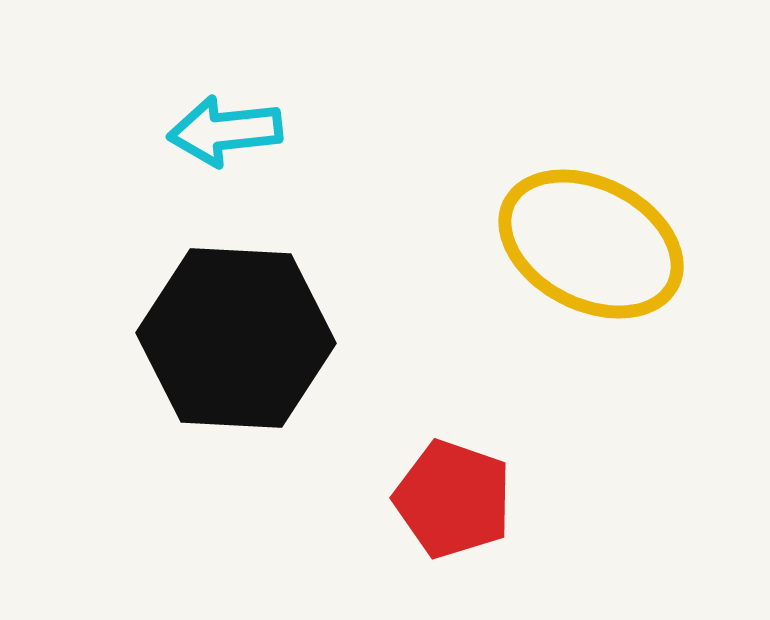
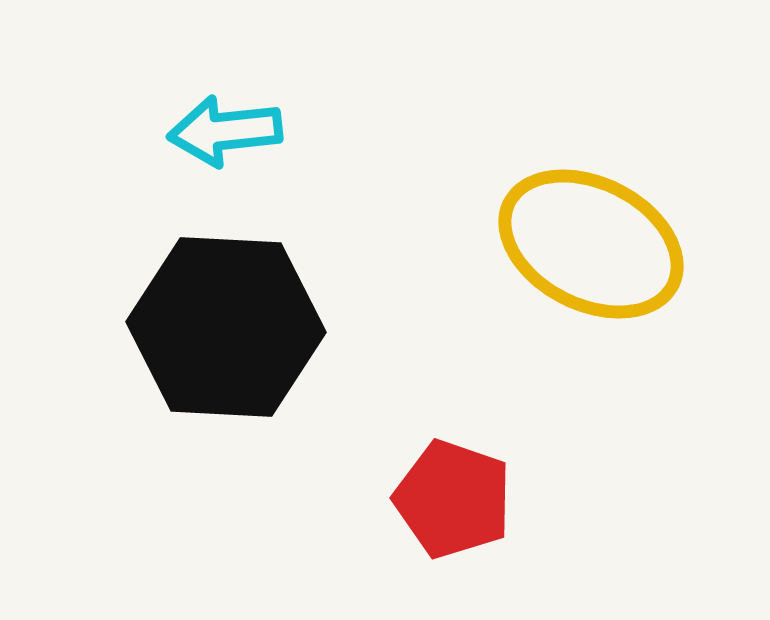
black hexagon: moved 10 px left, 11 px up
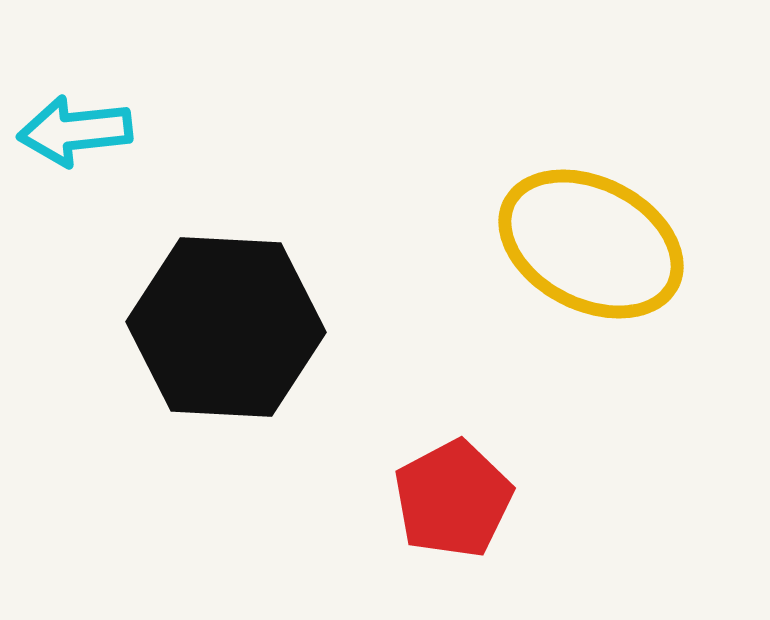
cyan arrow: moved 150 px left
red pentagon: rotated 25 degrees clockwise
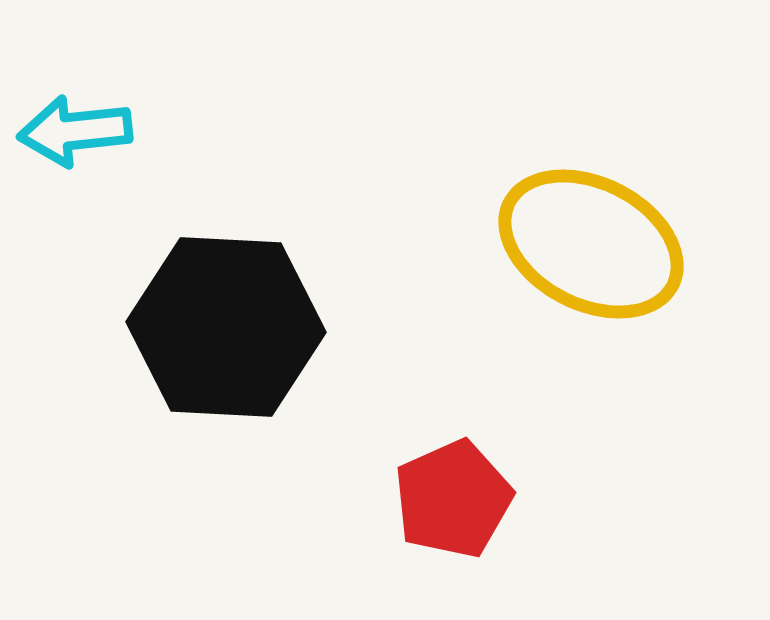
red pentagon: rotated 4 degrees clockwise
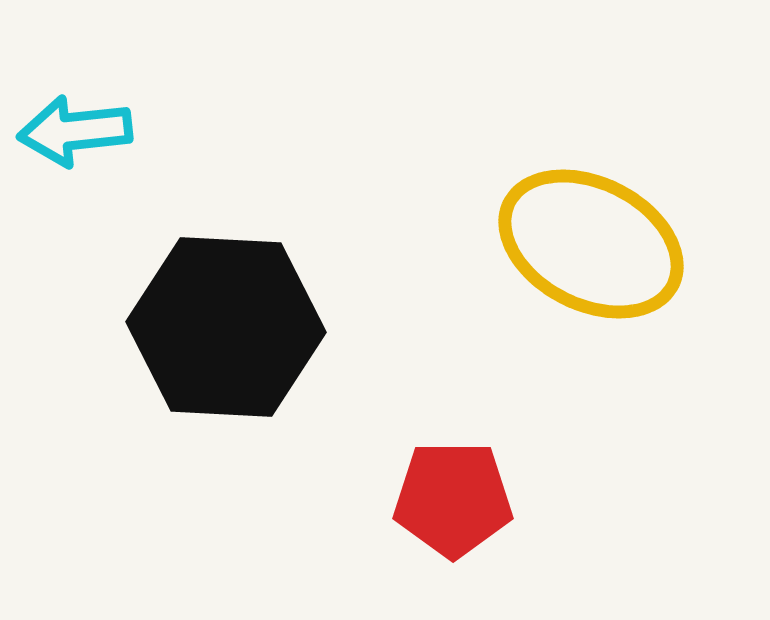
red pentagon: rotated 24 degrees clockwise
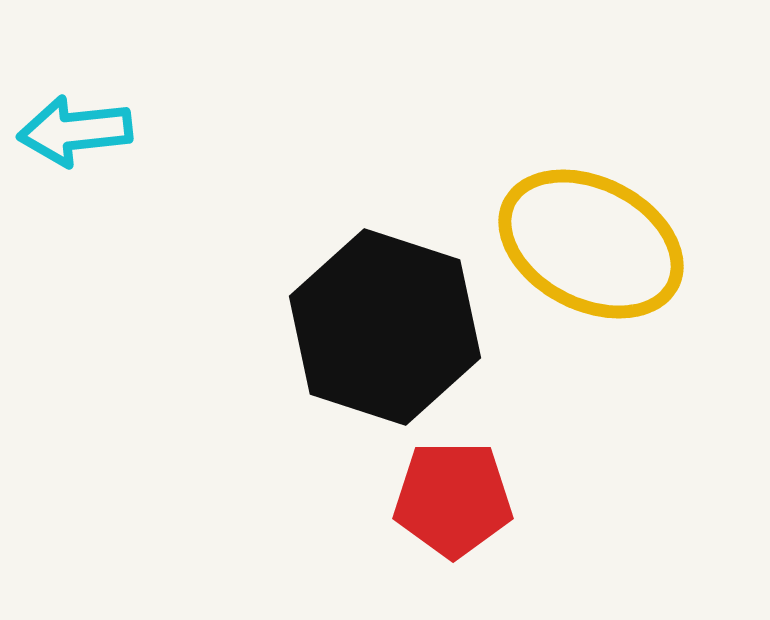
black hexagon: moved 159 px right; rotated 15 degrees clockwise
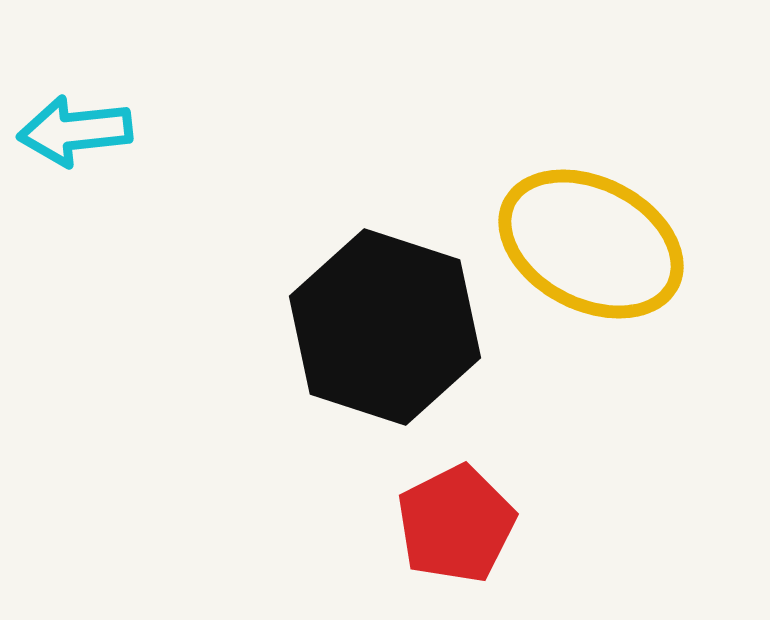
red pentagon: moved 3 px right, 25 px down; rotated 27 degrees counterclockwise
